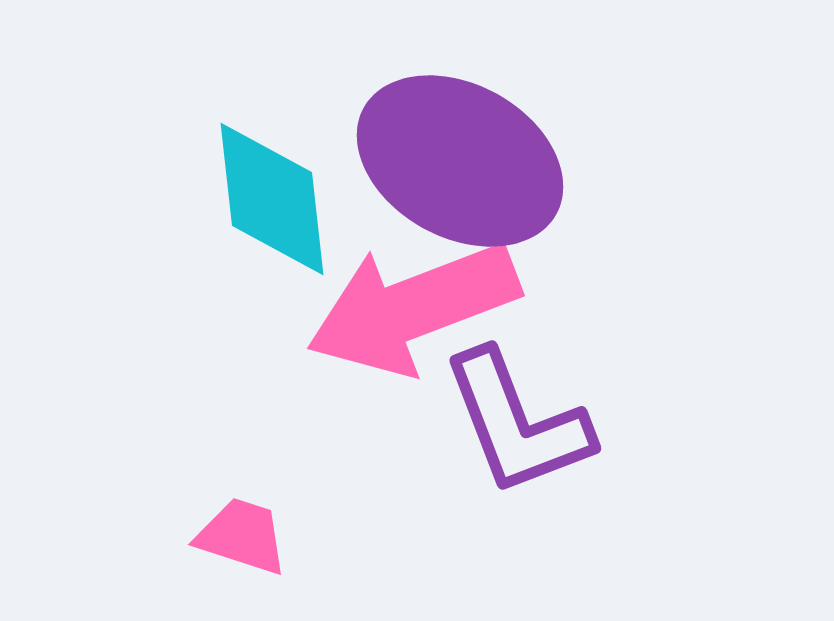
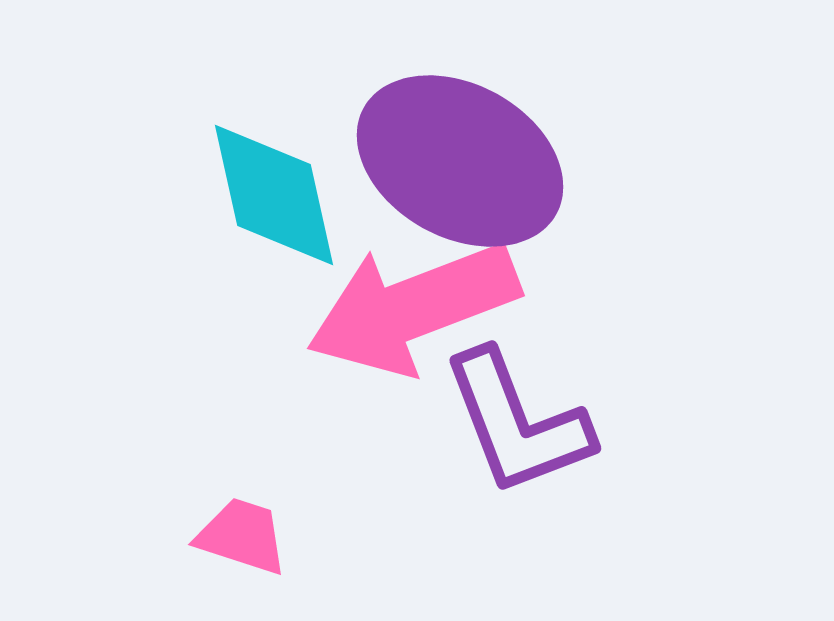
cyan diamond: moved 2 px right, 4 px up; rotated 6 degrees counterclockwise
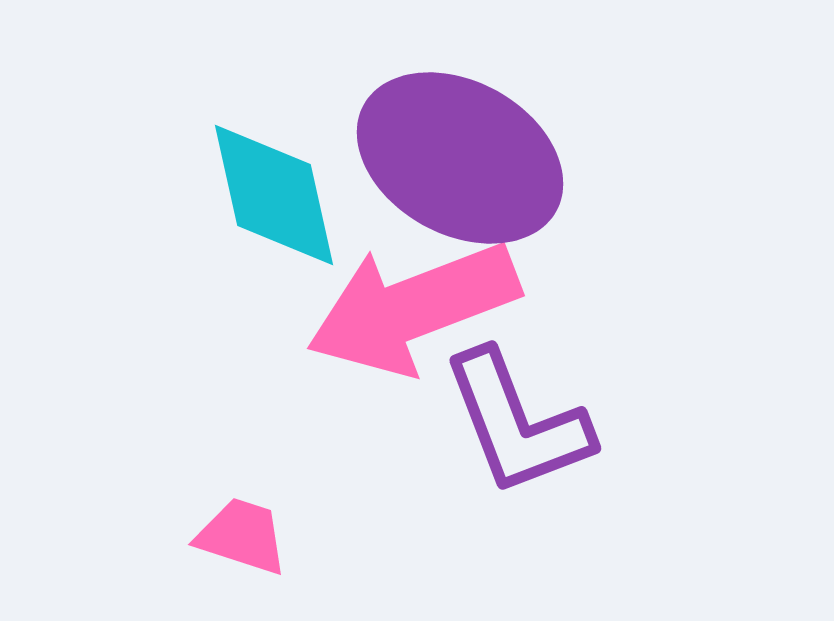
purple ellipse: moved 3 px up
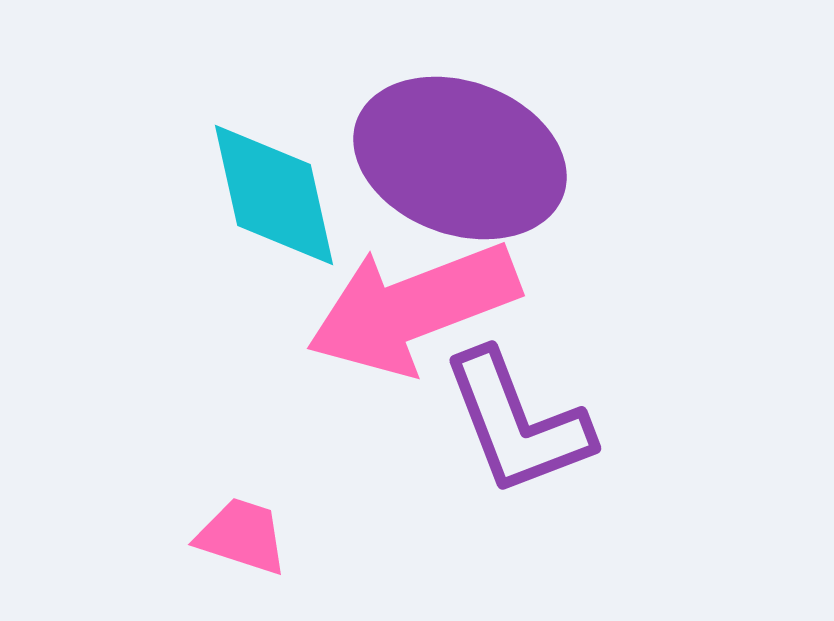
purple ellipse: rotated 9 degrees counterclockwise
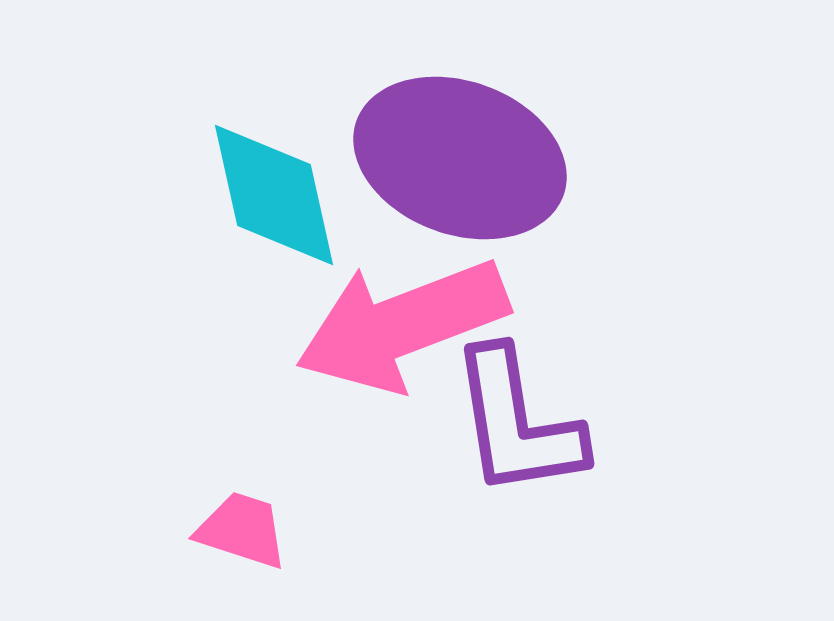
pink arrow: moved 11 px left, 17 px down
purple L-shape: rotated 12 degrees clockwise
pink trapezoid: moved 6 px up
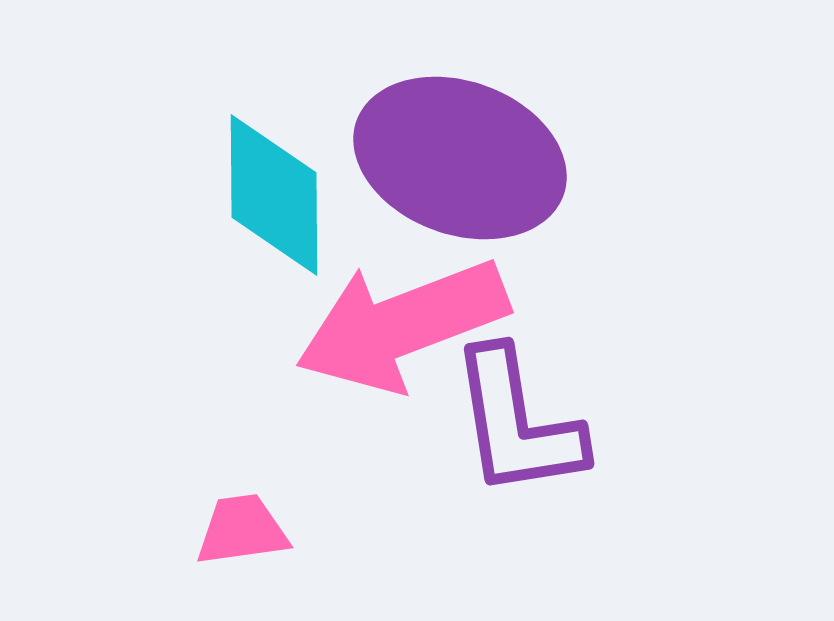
cyan diamond: rotated 12 degrees clockwise
pink trapezoid: rotated 26 degrees counterclockwise
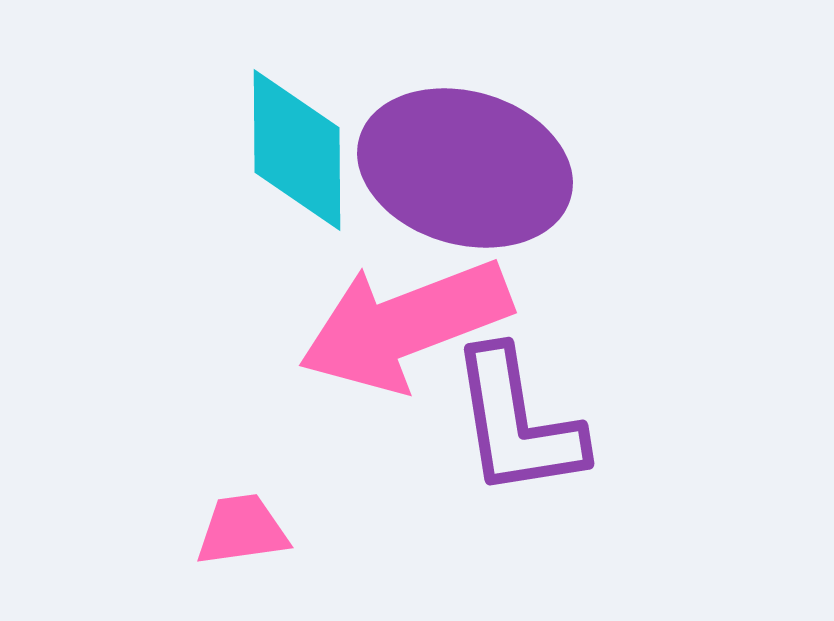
purple ellipse: moved 5 px right, 10 px down; rotated 4 degrees counterclockwise
cyan diamond: moved 23 px right, 45 px up
pink arrow: moved 3 px right
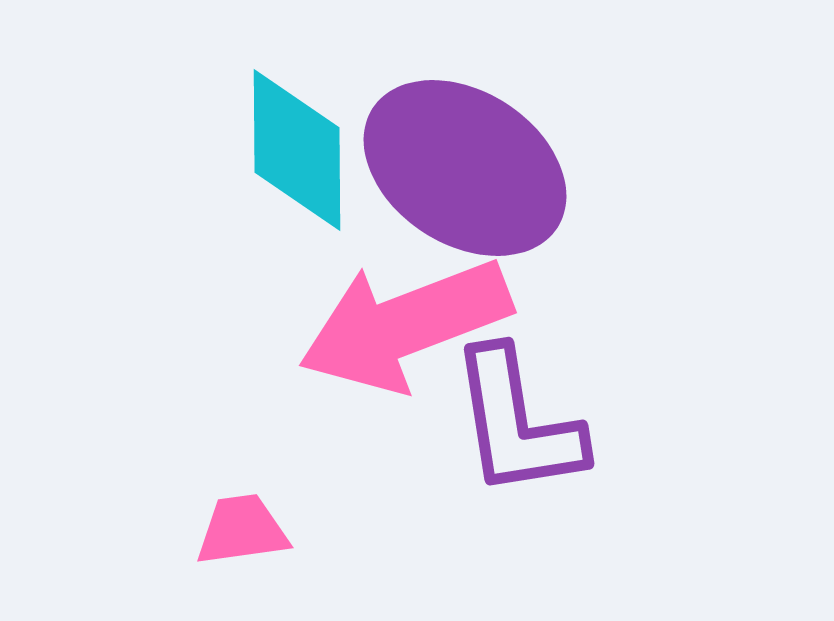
purple ellipse: rotated 17 degrees clockwise
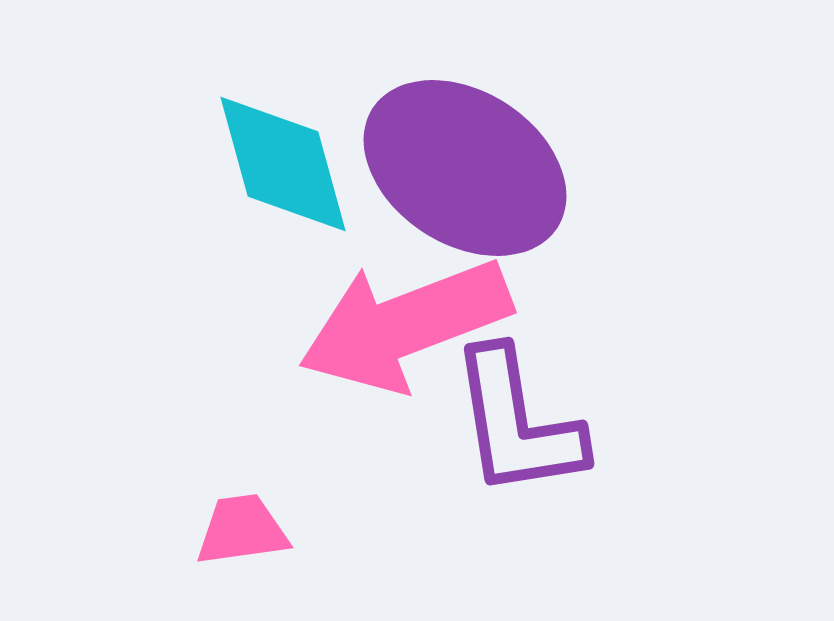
cyan diamond: moved 14 px left, 14 px down; rotated 15 degrees counterclockwise
